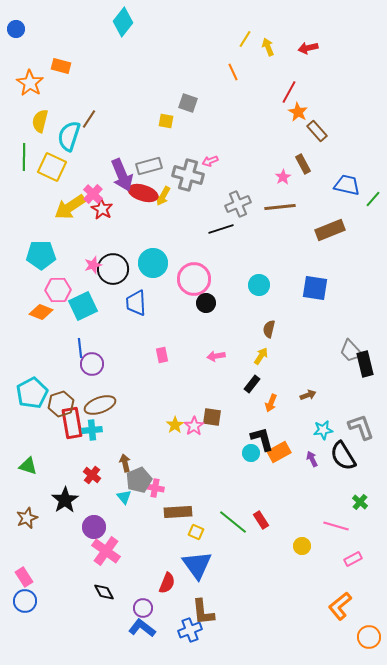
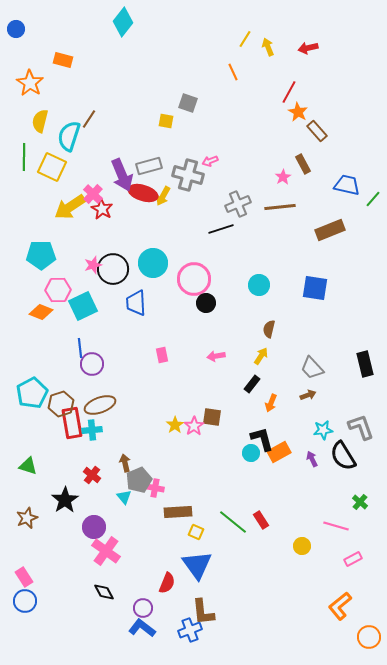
orange rectangle at (61, 66): moved 2 px right, 6 px up
gray trapezoid at (351, 351): moved 39 px left, 17 px down
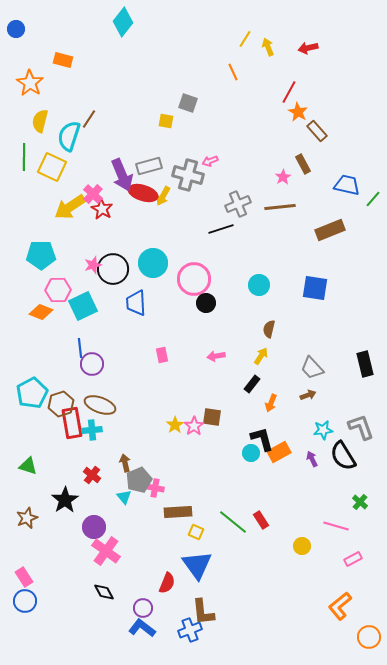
brown ellipse at (100, 405): rotated 40 degrees clockwise
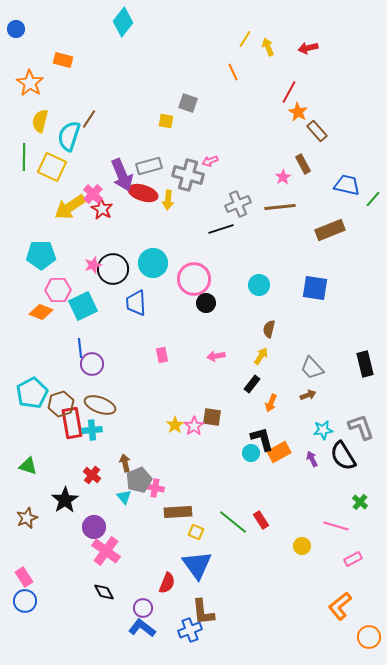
yellow arrow at (163, 196): moved 5 px right, 4 px down; rotated 24 degrees counterclockwise
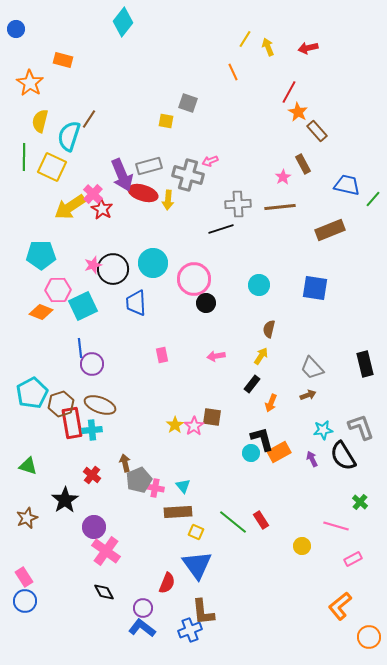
gray cross at (238, 204): rotated 20 degrees clockwise
cyan triangle at (124, 497): moved 59 px right, 11 px up
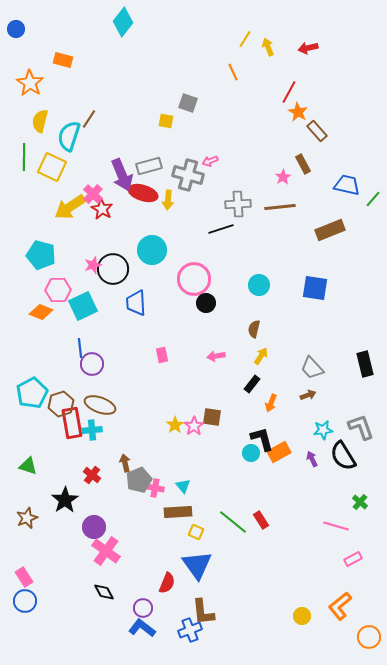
cyan pentagon at (41, 255): rotated 16 degrees clockwise
cyan circle at (153, 263): moved 1 px left, 13 px up
brown semicircle at (269, 329): moved 15 px left
yellow circle at (302, 546): moved 70 px down
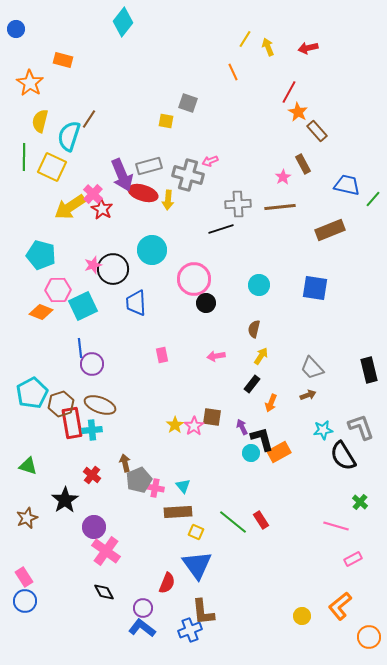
black rectangle at (365, 364): moved 4 px right, 6 px down
purple arrow at (312, 459): moved 70 px left, 32 px up
